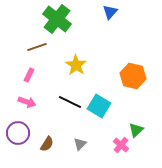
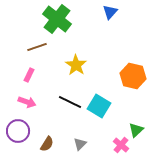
purple circle: moved 2 px up
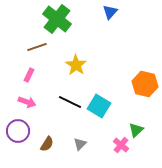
orange hexagon: moved 12 px right, 8 px down
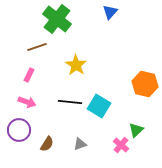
black line: rotated 20 degrees counterclockwise
purple circle: moved 1 px right, 1 px up
gray triangle: rotated 24 degrees clockwise
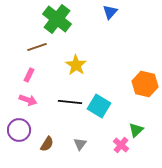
pink arrow: moved 1 px right, 2 px up
gray triangle: rotated 32 degrees counterclockwise
